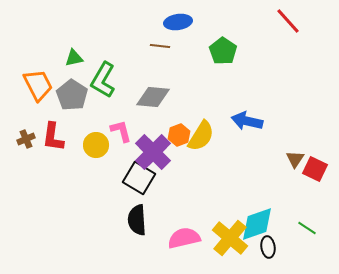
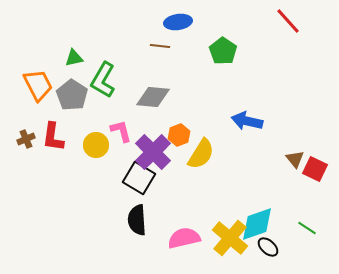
yellow semicircle: moved 18 px down
brown triangle: rotated 12 degrees counterclockwise
black ellipse: rotated 40 degrees counterclockwise
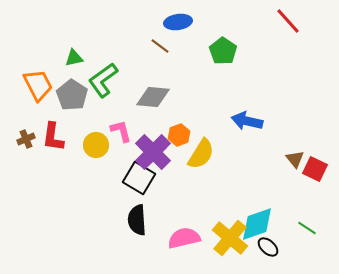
brown line: rotated 30 degrees clockwise
green L-shape: rotated 24 degrees clockwise
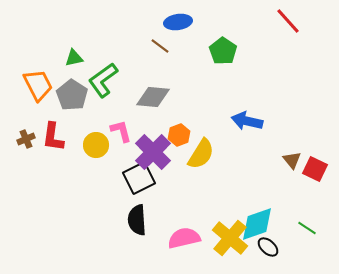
brown triangle: moved 3 px left, 1 px down
black square: rotated 32 degrees clockwise
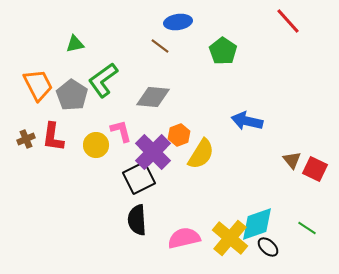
green triangle: moved 1 px right, 14 px up
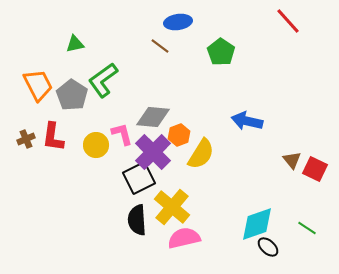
green pentagon: moved 2 px left, 1 px down
gray diamond: moved 20 px down
pink L-shape: moved 1 px right, 3 px down
yellow cross: moved 58 px left, 31 px up
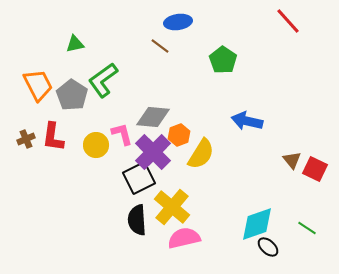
green pentagon: moved 2 px right, 8 px down
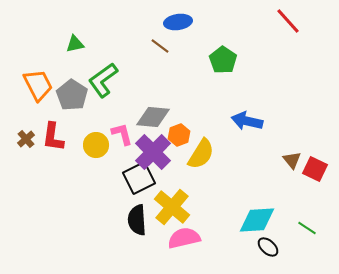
brown cross: rotated 18 degrees counterclockwise
cyan diamond: moved 4 px up; rotated 15 degrees clockwise
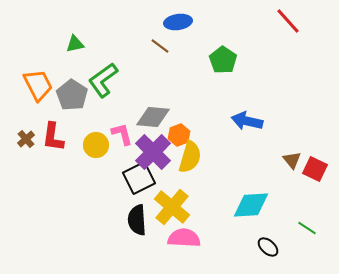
yellow semicircle: moved 11 px left, 3 px down; rotated 16 degrees counterclockwise
cyan diamond: moved 6 px left, 15 px up
pink semicircle: rotated 16 degrees clockwise
